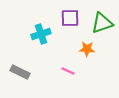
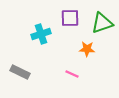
pink line: moved 4 px right, 3 px down
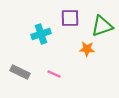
green triangle: moved 3 px down
pink line: moved 18 px left
